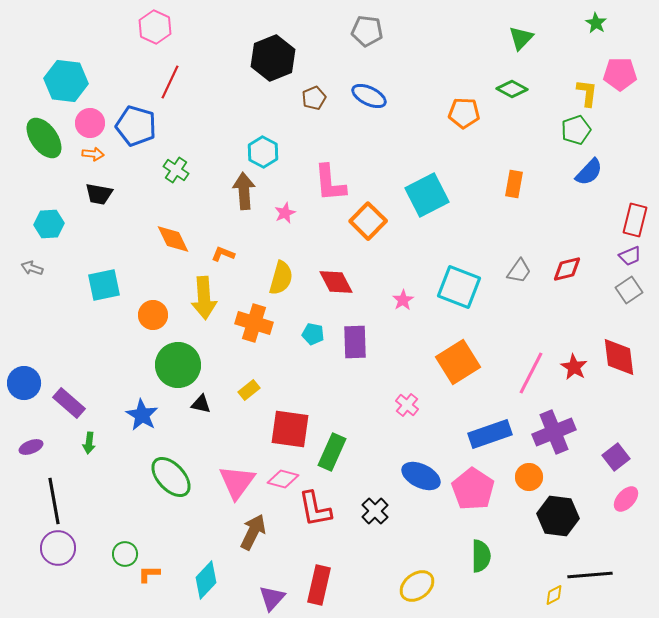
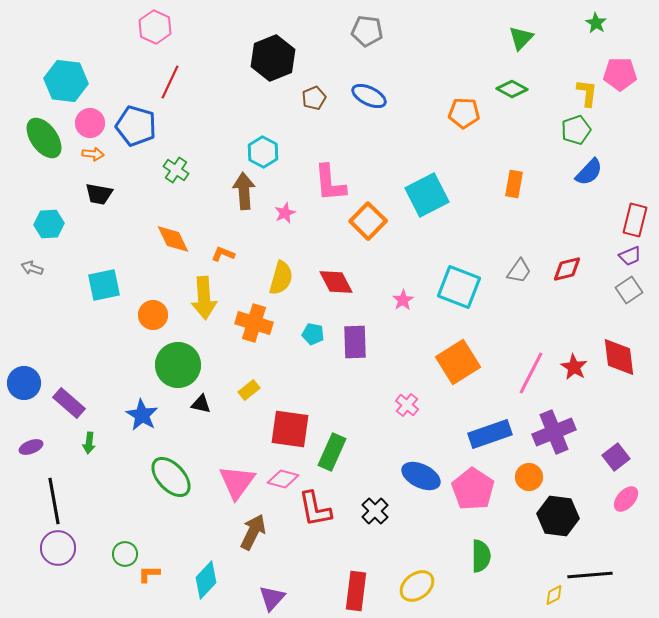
red rectangle at (319, 585): moved 37 px right, 6 px down; rotated 6 degrees counterclockwise
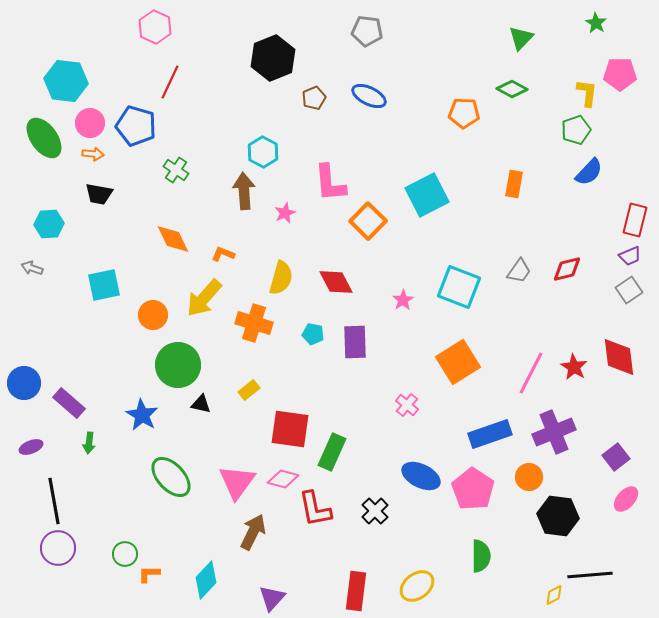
yellow arrow at (204, 298): rotated 45 degrees clockwise
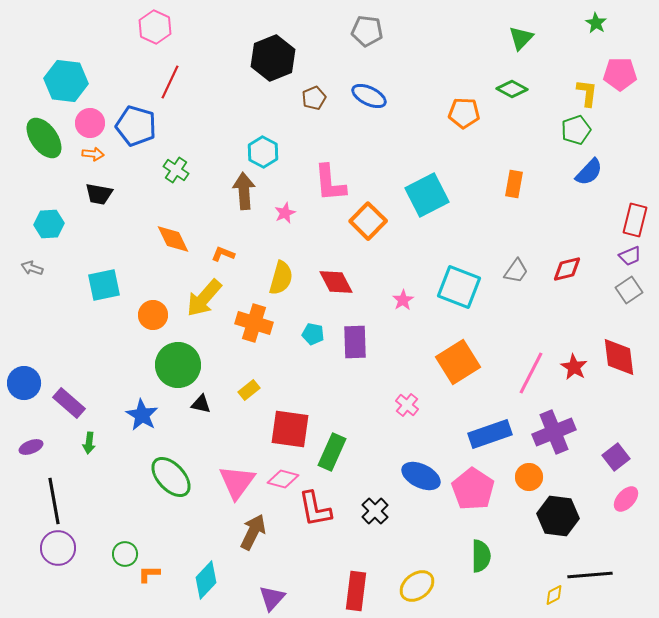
gray trapezoid at (519, 271): moved 3 px left
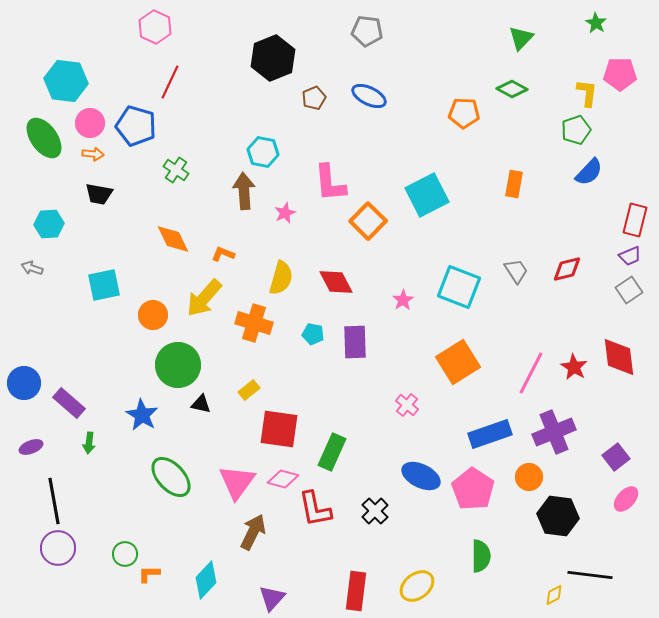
cyan hexagon at (263, 152): rotated 16 degrees counterclockwise
gray trapezoid at (516, 271): rotated 68 degrees counterclockwise
red square at (290, 429): moved 11 px left
black line at (590, 575): rotated 12 degrees clockwise
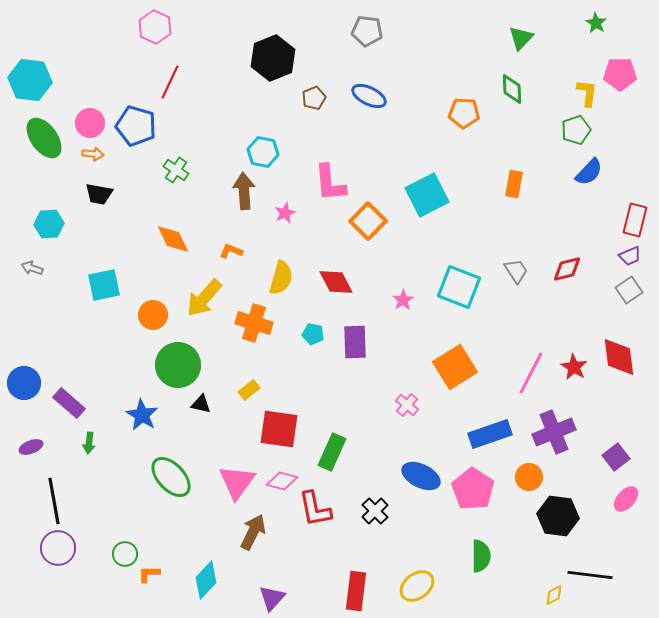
cyan hexagon at (66, 81): moved 36 px left, 1 px up
green diamond at (512, 89): rotated 60 degrees clockwise
orange L-shape at (223, 254): moved 8 px right, 3 px up
orange square at (458, 362): moved 3 px left, 5 px down
pink diamond at (283, 479): moved 1 px left, 2 px down
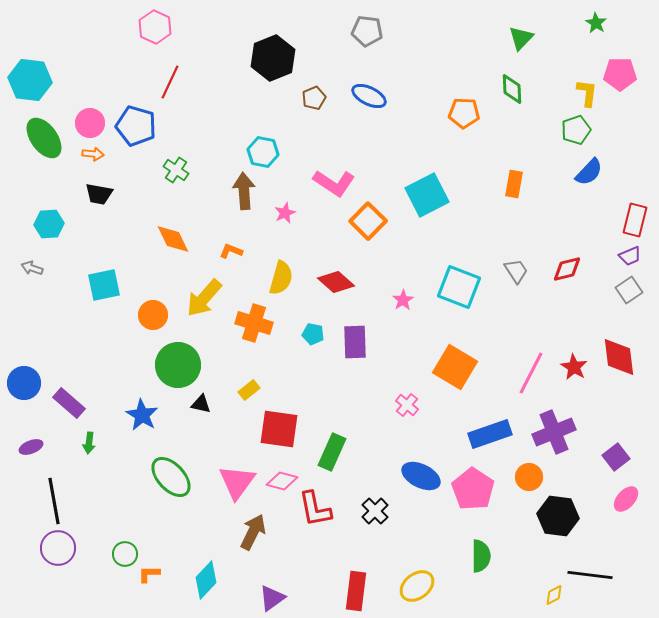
pink L-shape at (330, 183): moved 4 px right; rotated 51 degrees counterclockwise
red diamond at (336, 282): rotated 21 degrees counterclockwise
orange square at (455, 367): rotated 27 degrees counterclockwise
purple triangle at (272, 598): rotated 12 degrees clockwise
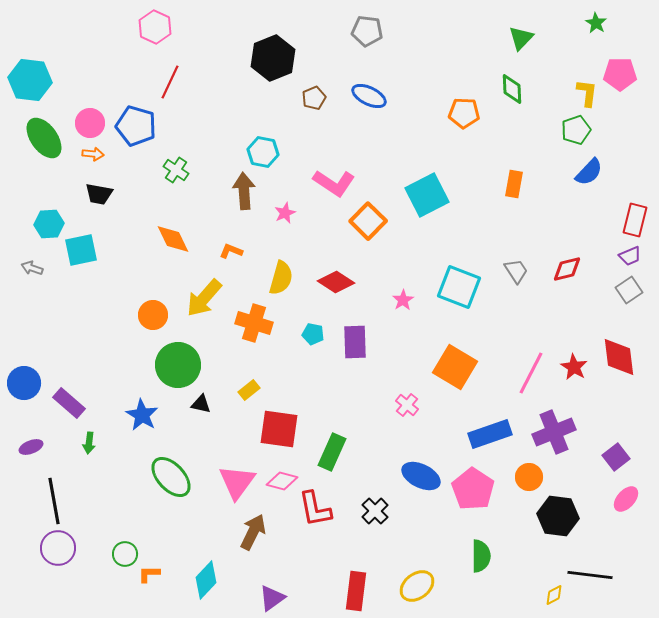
red diamond at (336, 282): rotated 9 degrees counterclockwise
cyan square at (104, 285): moved 23 px left, 35 px up
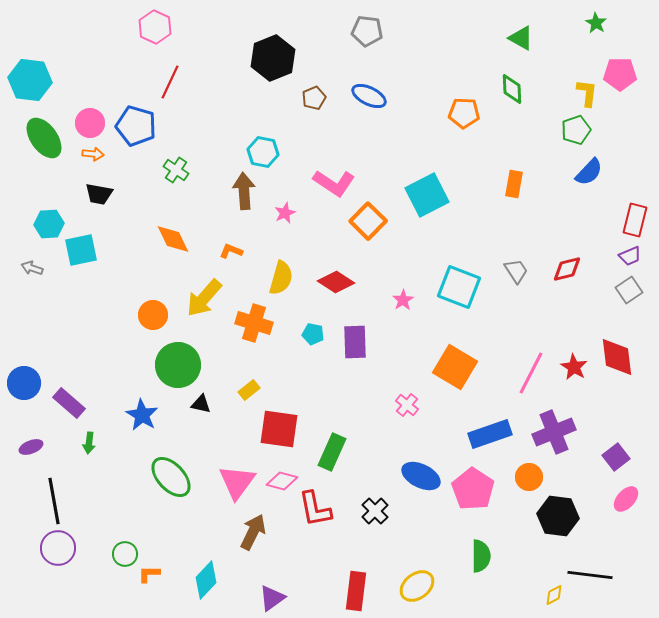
green triangle at (521, 38): rotated 44 degrees counterclockwise
red diamond at (619, 357): moved 2 px left
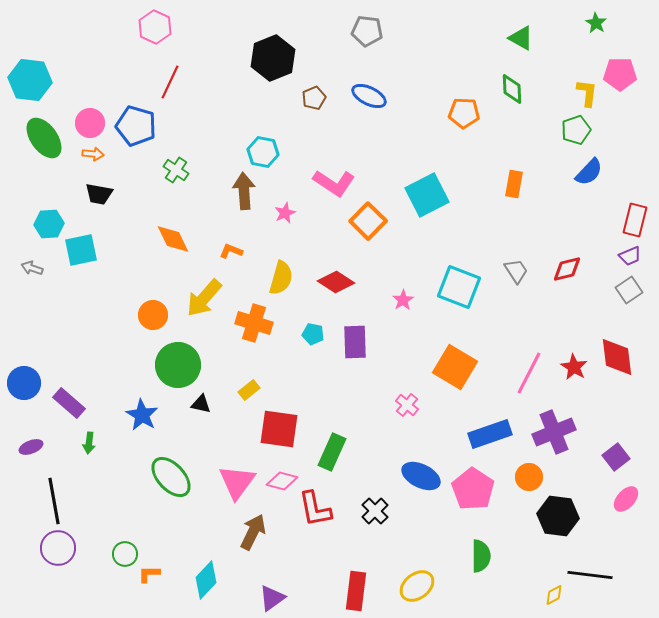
pink line at (531, 373): moved 2 px left
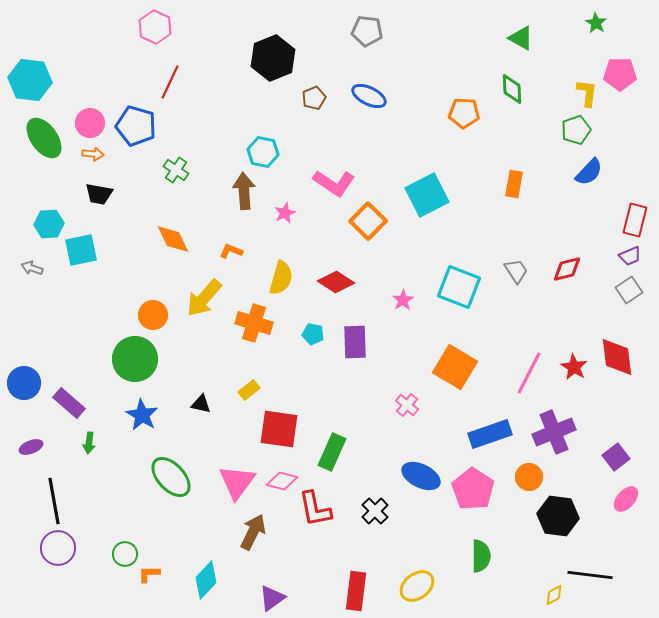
green circle at (178, 365): moved 43 px left, 6 px up
